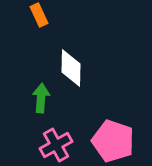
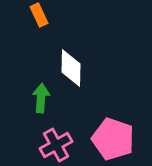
pink pentagon: moved 2 px up
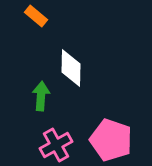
orange rectangle: moved 3 px left, 1 px down; rotated 25 degrees counterclockwise
green arrow: moved 2 px up
pink pentagon: moved 2 px left, 1 px down
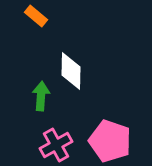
white diamond: moved 3 px down
pink pentagon: moved 1 px left, 1 px down
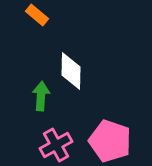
orange rectangle: moved 1 px right, 1 px up
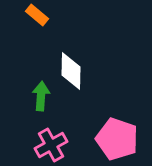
pink pentagon: moved 7 px right, 2 px up
pink cross: moved 5 px left
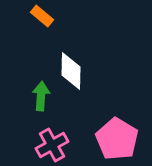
orange rectangle: moved 5 px right, 1 px down
pink pentagon: rotated 12 degrees clockwise
pink cross: moved 1 px right
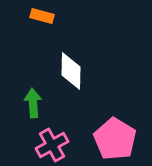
orange rectangle: rotated 25 degrees counterclockwise
green arrow: moved 8 px left, 7 px down; rotated 8 degrees counterclockwise
pink pentagon: moved 2 px left
